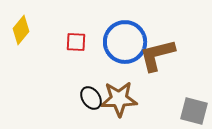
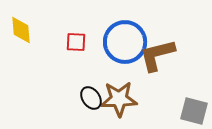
yellow diamond: rotated 44 degrees counterclockwise
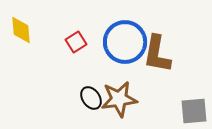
red square: rotated 35 degrees counterclockwise
brown L-shape: moved 1 px up; rotated 66 degrees counterclockwise
brown star: rotated 6 degrees counterclockwise
gray square: rotated 20 degrees counterclockwise
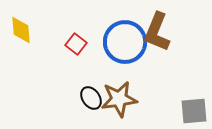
red square: moved 2 px down; rotated 20 degrees counterclockwise
brown L-shape: moved 22 px up; rotated 12 degrees clockwise
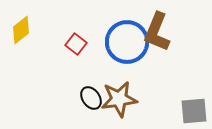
yellow diamond: rotated 56 degrees clockwise
blue circle: moved 2 px right
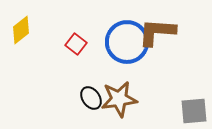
brown L-shape: rotated 72 degrees clockwise
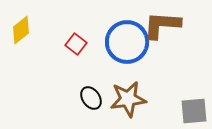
brown L-shape: moved 5 px right, 7 px up
brown star: moved 9 px right
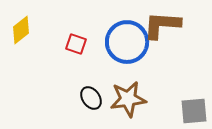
red square: rotated 20 degrees counterclockwise
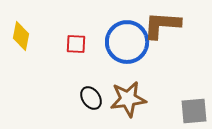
yellow diamond: moved 6 px down; rotated 40 degrees counterclockwise
red square: rotated 15 degrees counterclockwise
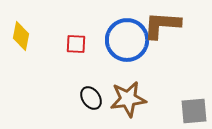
blue circle: moved 2 px up
